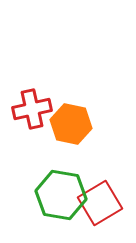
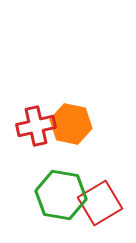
red cross: moved 4 px right, 17 px down
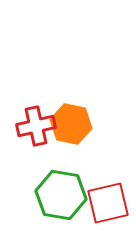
red square: moved 8 px right; rotated 18 degrees clockwise
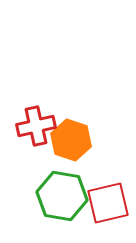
orange hexagon: moved 16 px down; rotated 6 degrees clockwise
green hexagon: moved 1 px right, 1 px down
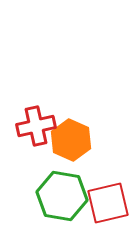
orange hexagon: rotated 6 degrees clockwise
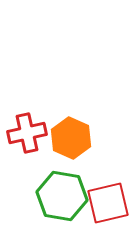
red cross: moved 9 px left, 7 px down
orange hexagon: moved 2 px up
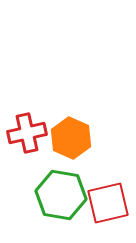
green hexagon: moved 1 px left, 1 px up
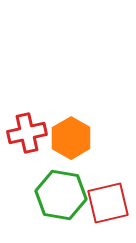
orange hexagon: rotated 6 degrees clockwise
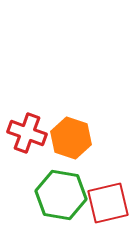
red cross: rotated 33 degrees clockwise
orange hexagon: rotated 12 degrees counterclockwise
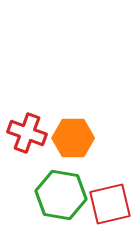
orange hexagon: moved 2 px right; rotated 18 degrees counterclockwise
red square: moved 2 px right, 1 px down
